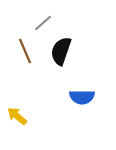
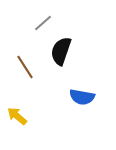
brown line: moved 16 px down; rotated 10 degrees counterclockwise
blue semicircle: rotated 10 degrees clockwise
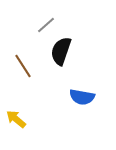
gray line: moved 3 px right, 2 px down
brown line: moved 2 px left, 1 px up
yellow arrow: moved 1 px left, 3 px down
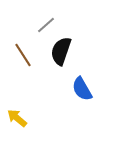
brown line: moved 11 px up
blue semicircle: moved 8 px up; rotated 50 degrees clockwise
yellow arrow: moved 1 px right, 1 px up
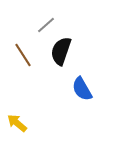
yellow arrow: moved 5 px down
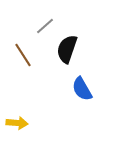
gray line: moved 1 px left, 1 px down
black semicircle: moved 6 px right, 2 px up
yellow arrow: rotated 145 degrees clockwise
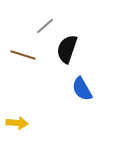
brown line: rotated 40 degrees counterclockwise
